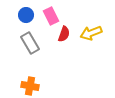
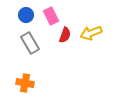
red semicircle: moved 1 px right, 1 px down
orange cross: moved 5 px left, 3 px up
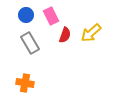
yellow arrow: rotated 20 degrees counterclockwise
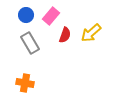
pink rectangle: rotated 66 degrees clockwise
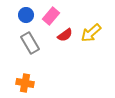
red semicircle: rotated 35 degrees clockwise
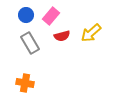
red semicircle: moved 3 px left, 1 px down; rotated 21 degrees clockwise
